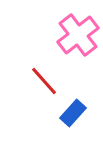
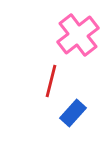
red line: moved 7 px right; rotated 56 degrees clockwise
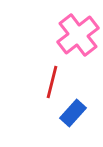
red line: moved 1 px right, 1 px down
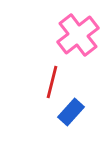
blue rectangle: moved 2 px left, 1 px up
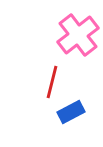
blue rectangle: rotated 20 degrees clockwise
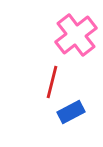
pink cross: moved 2 px left
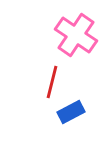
pink cross: rotated 18 degrees counterclockwise
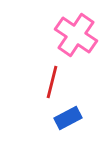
blue rectangle: moved 3 px left, 6 px down
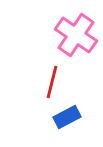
blue rectangle: moved 1 px left, 1 px up
